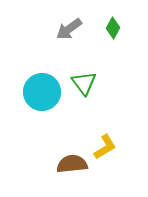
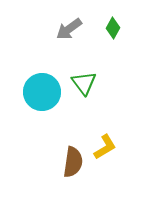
brown semicircle: moved 1 px right, 2 px up; rotated 104 degrees clockwise
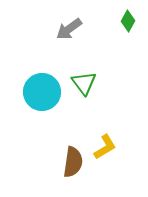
green diamond: moved 15 px right, 7 px up
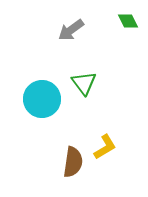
green diamond: rotated 55 degrees counterclockwise
gray arrow: moved 2 px right, 1 px down
cyan circle: moved 7 px down
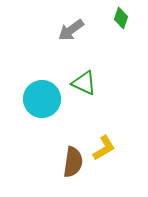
green diamond: moved 7 px left, 3 px up; rotated 45 degrees clockwise
green triangle: rotated 28 degrees counterclockwise
yellow L-shape: moved 1 px left, 1 px down
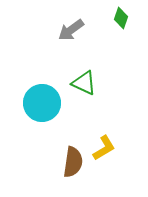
cyan circle: moved 4 px down
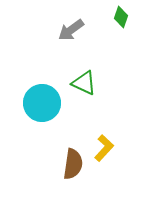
green diamond: moved 1 px up
yellow L-shape: rotated 16 degrees counterclockwise
brown semicircle: moved 2 px down
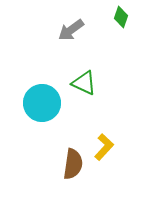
yellow L-shape: moved 1 px up
